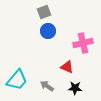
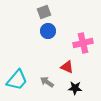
gray arrow: moved 4 px up
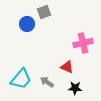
blue circle: moved 21 px left, 7 px up
cyan trapezoid: moved 4 px right, 1 px up
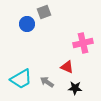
cyan trapezoid: rotated 20 degrees clockwise
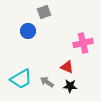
blue circle: moved 1 px right, 7 px down
black star: moved 5 px left, 2 px up
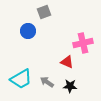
red triangle: moved 5 px up
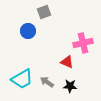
cyan trapezoid: moved 1 px right
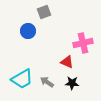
black star: moved 2 px right, 3 px up
